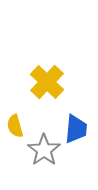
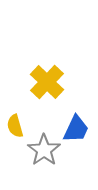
blue trapezoid: rotated 20 degrees clockwise
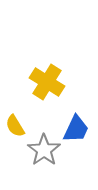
yellow cross: rotated 12 degrees counterclockwise
yellow semicircle: rotated 15 degrees counterclockwise
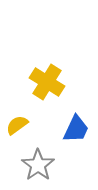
yellow semicircle: moved 2 px right, 1 px up; rotated 85 degrees clockwise
gray star: moved 6 px left, 15 px down
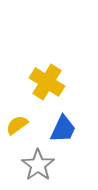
blue trapezoid: moved 13 px left
